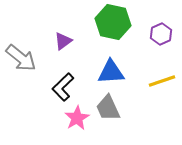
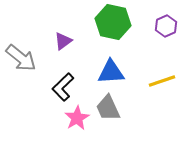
purple hexagon: moved 5 px right, 8 px up
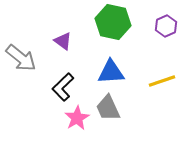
purple triangle: rotated 48 degrees counterclockwise
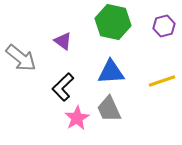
purple hexagon: moved 2 px left; rotated 10 degrees clockwise
gray trapezoid: moved 1 px right, 1 px down
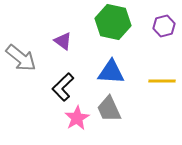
blue triangle: rotated 8 degrees clockwise
yellow line: rotated 20 degrees clockwise
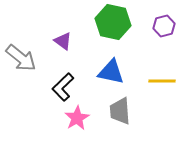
blue triangle: rotated 8 degrees clockwise
gray trapezoid: moved 11 px right, 2 px down; rotated 20 degrees clockwise
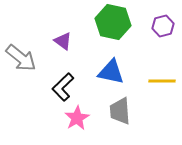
purple hexagon: moved 1 px left
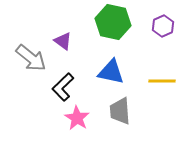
purple hexagon: rotated 10 degrees counterclockwise
gray arrow: moved 10 px right
pink star: rotated 10 degrees counterclockwise
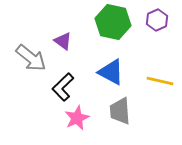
purple hexagon: moved 6 px left, 6 px up
blue triangle: rotated 16 degrees clockwise
yellow line: moved 2 px left; rotated 12 degrees clockwise
pink star: rotated 15 degrees clockwise
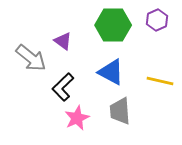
green hexagon: moved 3 px down; rotated 12 degrees counterclockwise
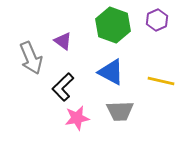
green hexagon: rotated 20 degrees clockwise
gray arrow: rotated 28 degrees clockwise
yellow line: moved 1 px right
gray trapezoid: rotated 88 degrees counterclockwise
pink star: rotated 15 degrees clockwise
